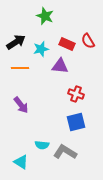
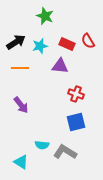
cyan star: moved 1 px left, 3 px up
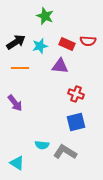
red semicircle: rotated 56 degrees counterclockwise
purple arrow: moved 6 px left, 2 px up
cyan triangle: moved 4 px left, 1 px down
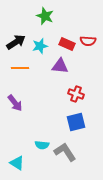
gray L-shape: rotated 25 degrees clockwise
